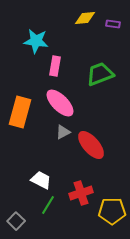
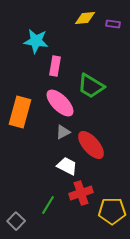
green trapezoid: moved 9 px left, 12 px down; rotated 128 degrees counterclockwise
white trapezoid: moved 26 px right, 14 px up
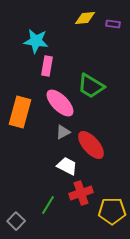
pink rectangle: moved 8 px left
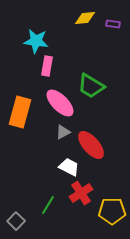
white trapezoid: moved 2 px right, 1 px down
red cross: rotated 15 degrees counterclockwise
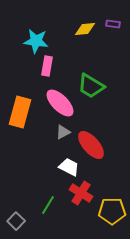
yellow diamond: moved 11 px down
red cross: rotated 25 degrees counterclockwise
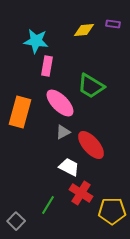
yellow diamond: moved 1 px left, 1 px down
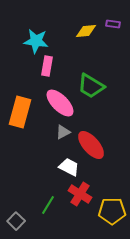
yellow diamond: moved 2 px right, 1 px down
red cross: moved 1 px left, 1 px down
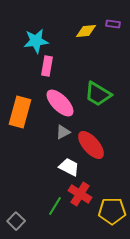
cyan star: rotated 15 degrees counterclockwise
green trapezoid: moved 7 px right, 8 px down
green line: moved 7 px right, 1 px down
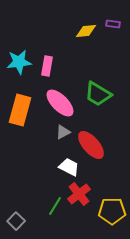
cyan star: moved 17 px left, 21 px down
orange rectangle: moved 2 px up
red cross: moved 1 px left; rotated 20 degrees clockwise
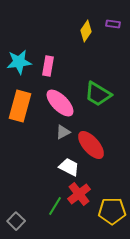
yellow diamond: rotated 50 degrees counterclockwise
pink rectangle: moved 1 px right
orange rectangle: moved 4 px up
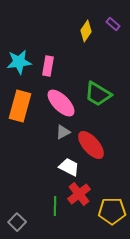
purple rectangle: rotated 32 degrees clockwise
pink ellipse: moved 1 px right
green line: rotated 30 degrees counterclockwise
gray square: moved 1 px right, 1 px down
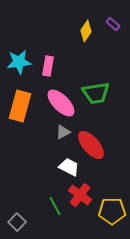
green trapezoid: moved 2 px left, 1 px up; rotated 40 degrees counterclockwise
red cross: moved 1 px right, 1 px down; rotated 15 degrees counterclockwise
green line: rotated 30 degrees counterclockwise
